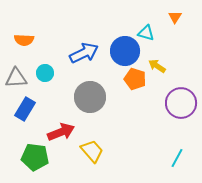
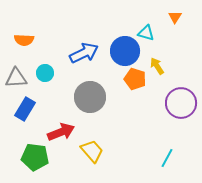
yellow arrow: rotated 24 degrees clockwise
cyan line: moved 10 px left
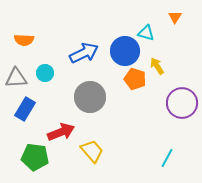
purple circle: moved 1 px right
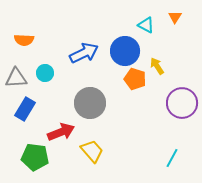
cyan triangle: moved 8 px up; rotated 12 degrees clockwise
gray circle: moved 6 px down
cyan line: moved 5 px right
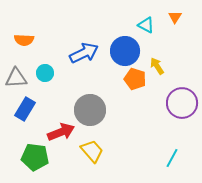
gray circle: moved 7 px down
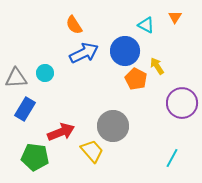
orange semicircle: moved 50 px right, 15 px up; rotated 54 degrees clockwise
orange pentagon: moved 1 px right; rotated 10 degrees clockwise
gray circle: moved 23 px right, 16 px down
